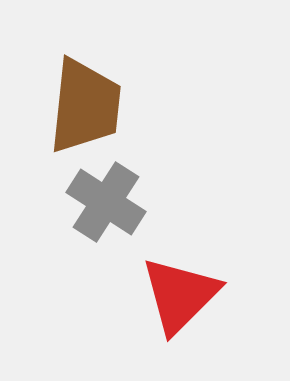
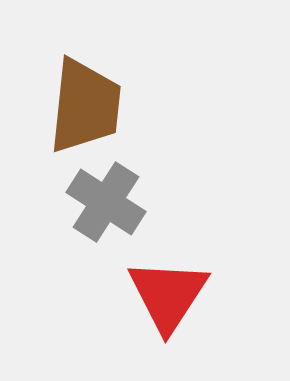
red triangle: moved 12 px left; rotated 12 degrees counterclockwise
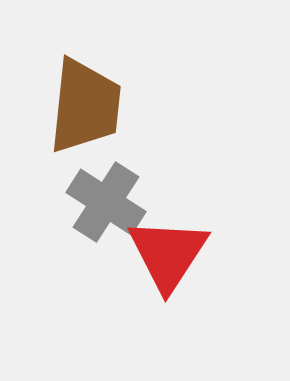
red triangle: moved 41 px up
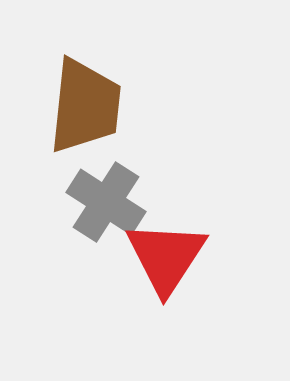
red triangle: moved 2 px left, 3 px down
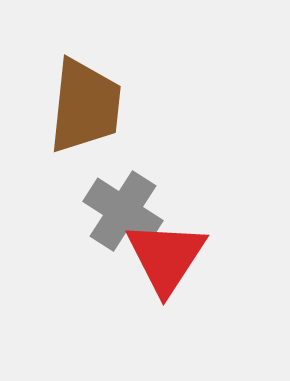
gray cross: moved 17 px right, 9 px down
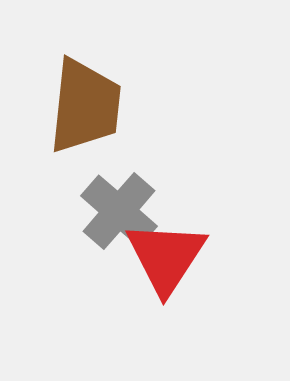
gray cross: moved 4 px left; rotated 8 degrees clockwise
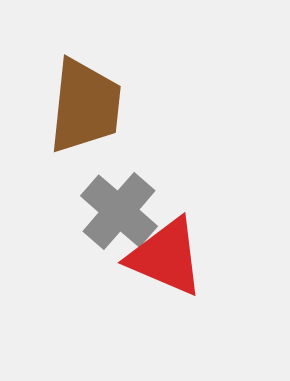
red triangle: rotated 40 degrees counterclockwise
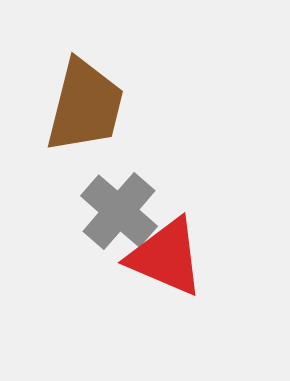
brown trapezoid: rotated 8 degrees clockwise
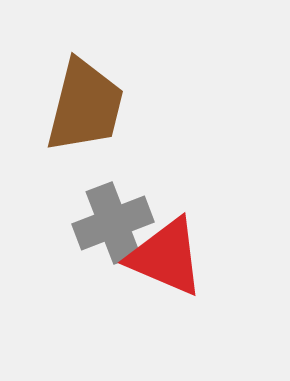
gray cross: moved 6 px left, 12 px down; rotated 28 degrees clockwise
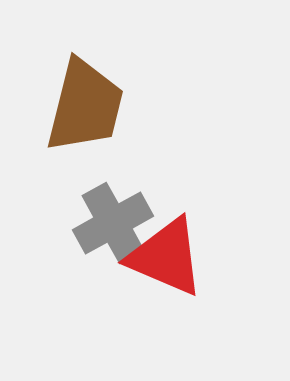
gray cross: rotated 8 degrees counterclockwise
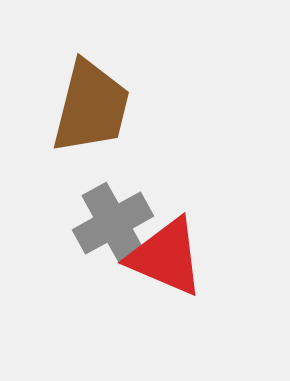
brown trapezoid: moved 6 px right, 1 px down
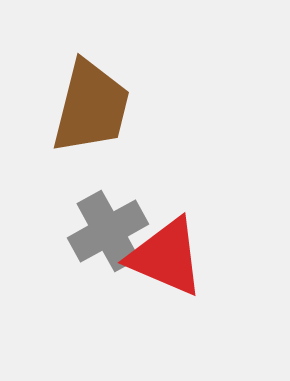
gray cross: moved 5 px left, 8 px down
